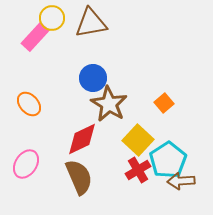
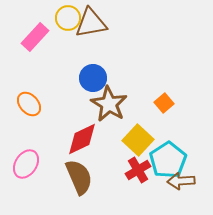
yellow circle: moved 16 px right
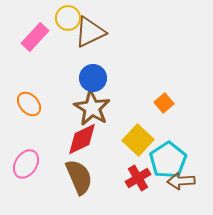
brown triangle: moved 1 px left, 9 px down; rotated 16 degrees counterclockwise
brown star: moved 17 px left, 4 px down
red cross: moved 8 px down
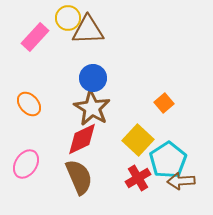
brown triangle: moved 2 px left, 2 px up; rotated 24 degrees clockwise
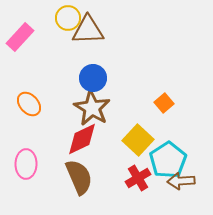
pink rectangle: moved 15 px left
pink ellipse: rotated 32 degrees counterclockwise
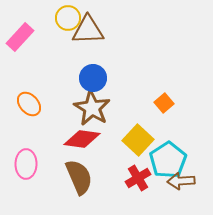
red diamond: rotated 33 degrees clockwise
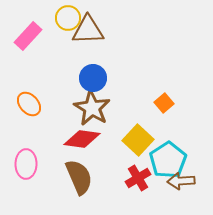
pink rectangle: moved 8 px right, 1 px up
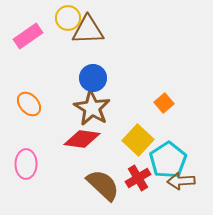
pink rectangle: rotated 12 degrees clockwise
brown semicircle: moved 24 px right, 8 px down; rotated 24 degrees counterclockwise
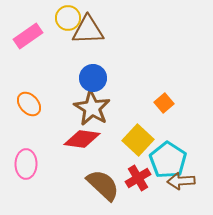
cyan pentagon: rotated 6 degrees counterclockwise
